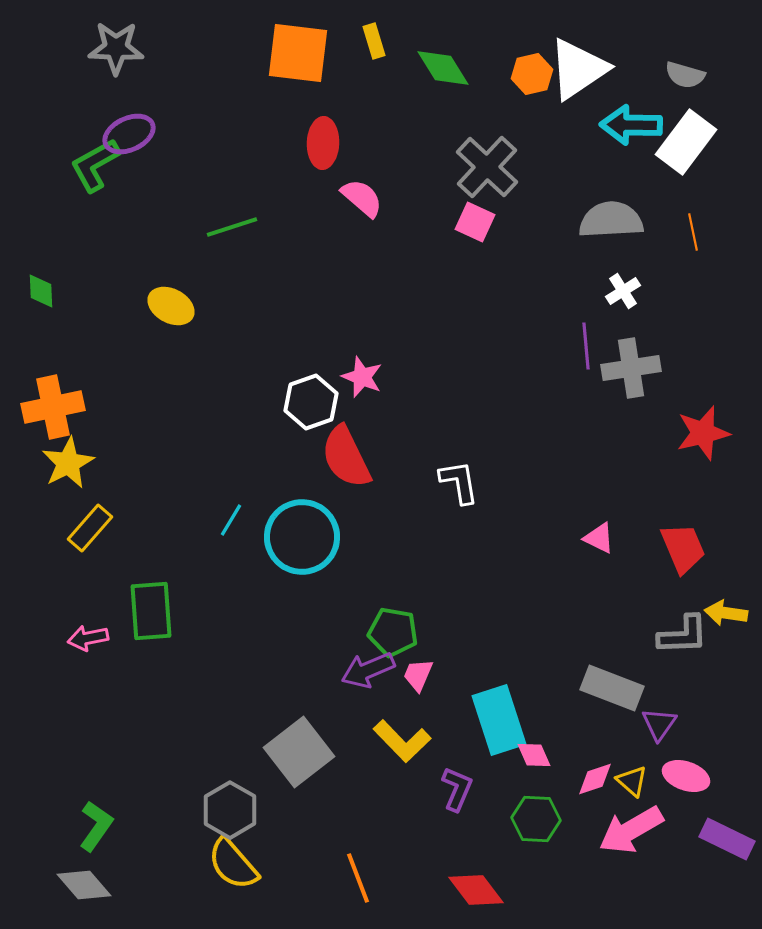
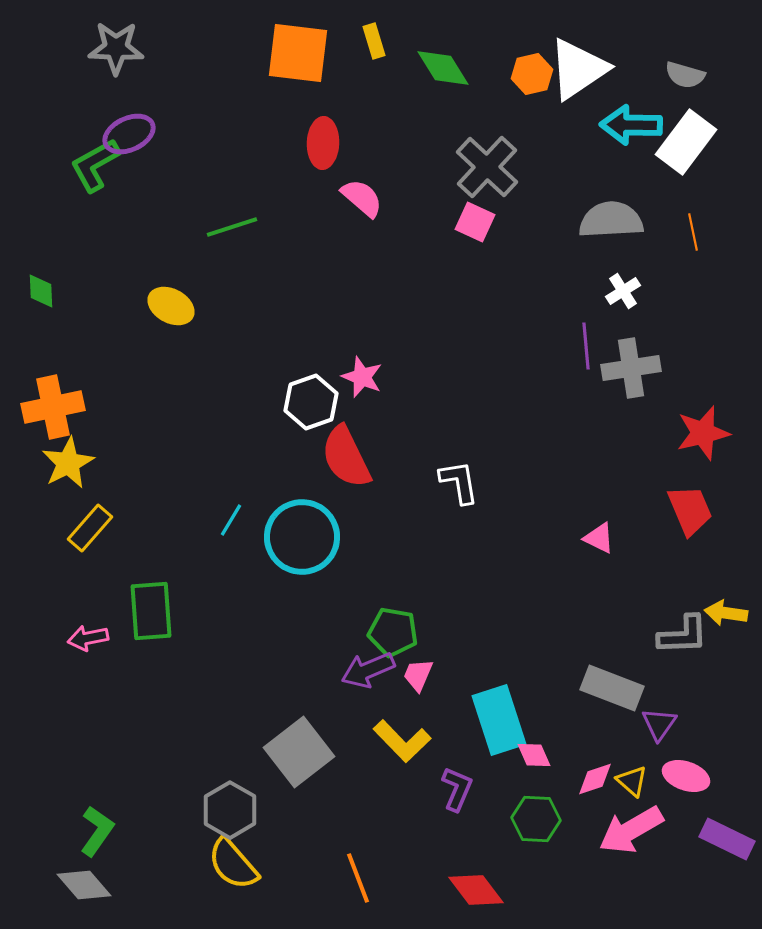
red trapezoid at (683, 548): moved 7 px right, 38 px up
green L-shape at (96, 826): moved 1 px right, 5 px down
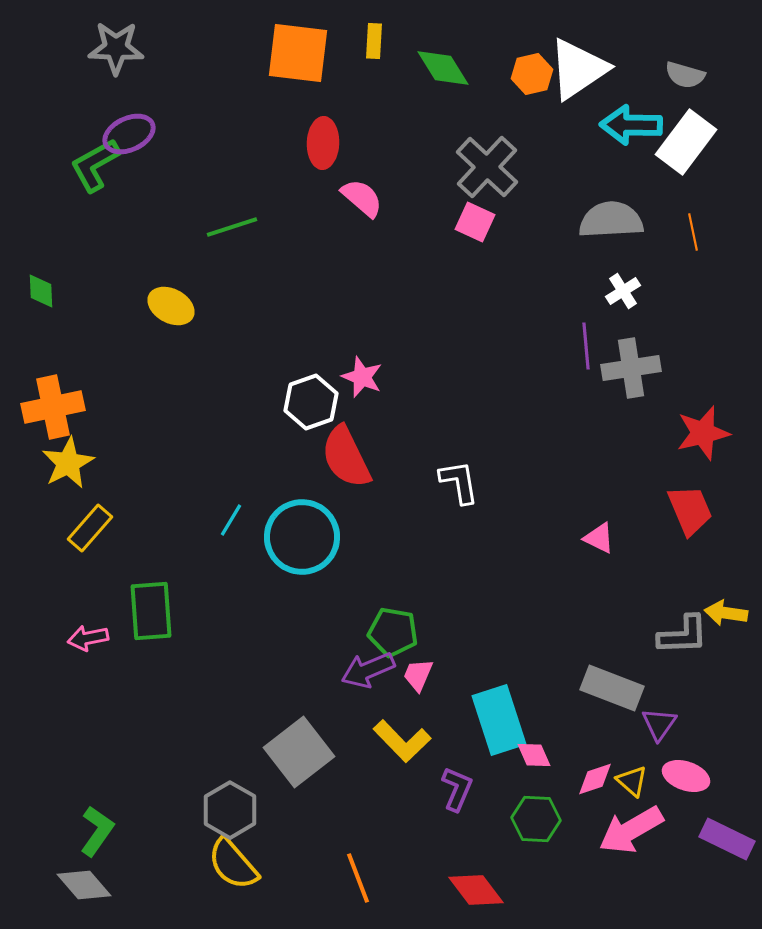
yellow rectangle at (374, 41): rotated 20 degrees clockwise
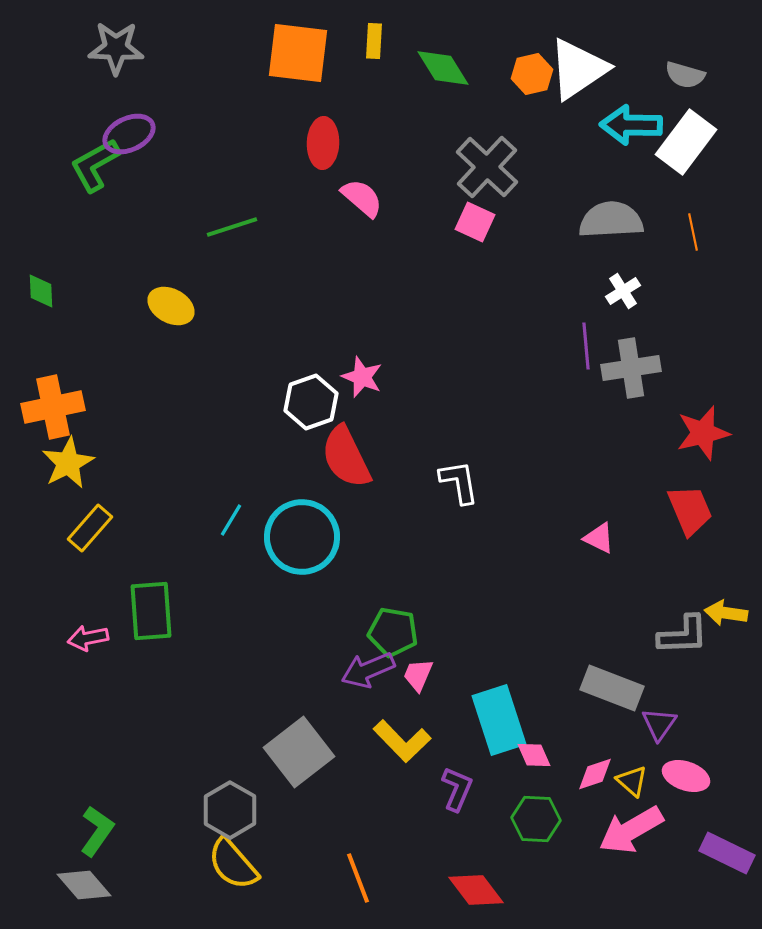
pink diamond at (595, 779): moved 5 px up
purple rectangle at (727, 839): moved 14 px down
